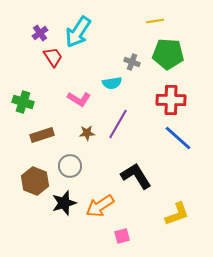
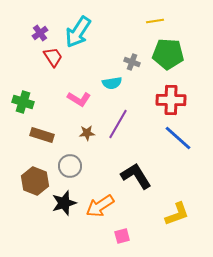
brown rectangle: rotated 35 degrees clockwise
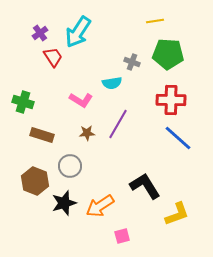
pink L-shape: moved 2 px right, 1 px down
black L-shape: moved 9 px right, 10 px down
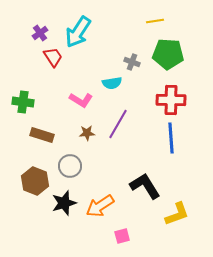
green cross: rotated 10 degrees counterclockwise
blue line: moved 7 px left; rotated 44 degrees clockwise
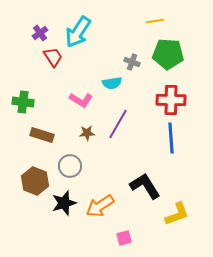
pink square: moved 2 px right, 2 px down
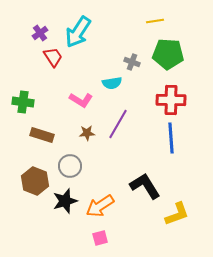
black star: moved 1 px right, 2 px up
pink square: moved 24 px left
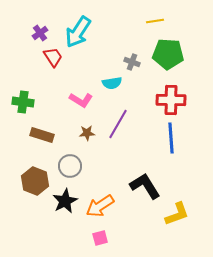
black star: rotated 10 degrees counterclockwise
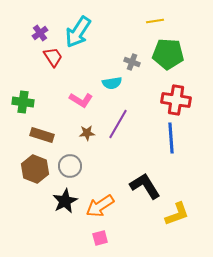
red cross: moved 5 px right; rotated 8 degrees clockwise
brown hexagon: moved 12 px up
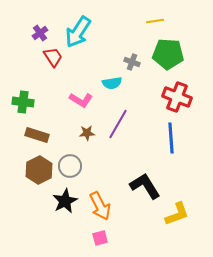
red cross: moved 1 px right, 3 px up; rotated 12 degrees clockwise
brown rectangle: moved 5 px left
brown hexagon: moved 4 px right, 1 px down; rotated 12 degrees clockwise
orange arrow: rotated 84 degrees counterclockwise
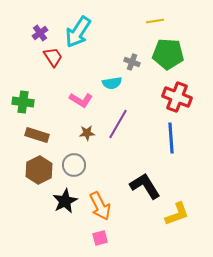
gray circle: moved 4 px right, 1 px up
